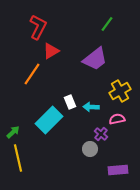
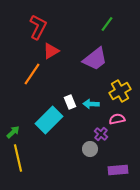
cyan arrow: moved 3 px up
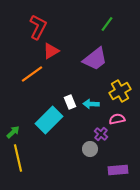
orange line: rotated 20 degrees clockwise
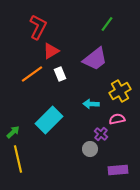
white rectangle: moved 10 px left, 28 px up
yellow line: moved 1 px down
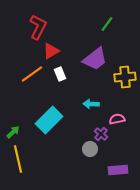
yellow cross: moved 5 px right, 14 px up; rotated 25 degrees clockwise
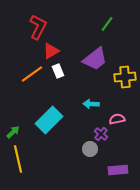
white rectangle: moved 2 px left, 3 px up
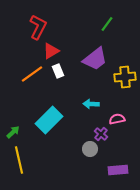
yellow line: moved 1 px right, 1 px down
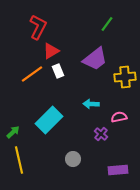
pink semicircle: moved 2 px right, 2 px up
gray circle: moved 17 px left, 10 px down
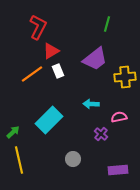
green line: rotated 21 degrees counterclockwise
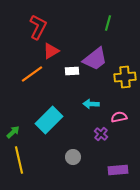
green line: moved 1 px right, 1 px up
white rectangle: moved 14 px right; rotated 72 degrees counterclockwise
gray circle: moved 2 px up
